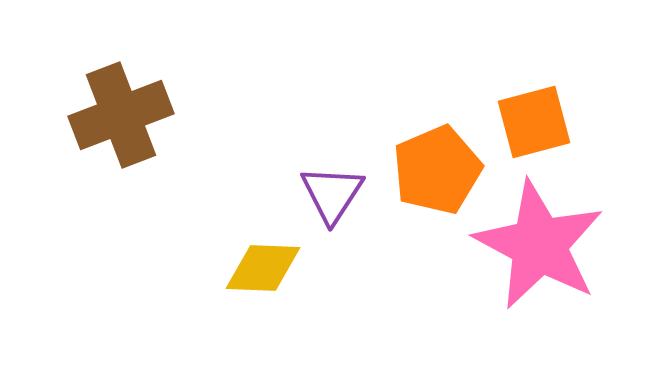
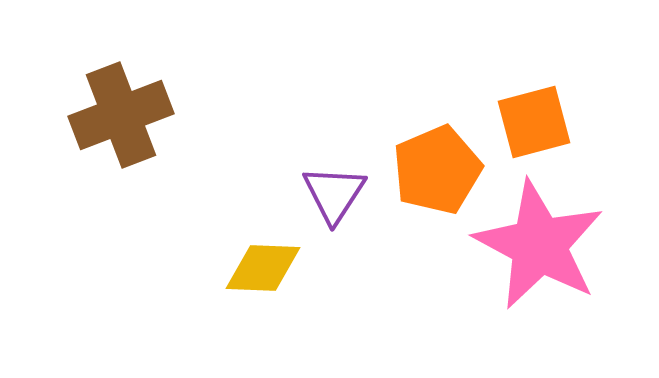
purple triangle: moved 2 px right
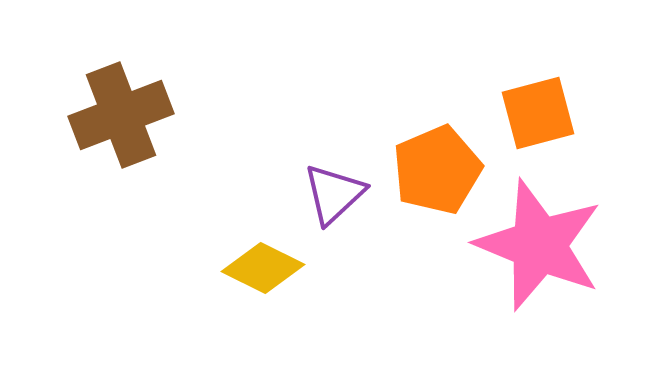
orange square: moved 4 px right, 9 px up
purple triangle: rotated 14 degrees clockwise
pink star: rotated 6 degrees counterclockwise
yellow diamond: rotated 24 degrees clockwise
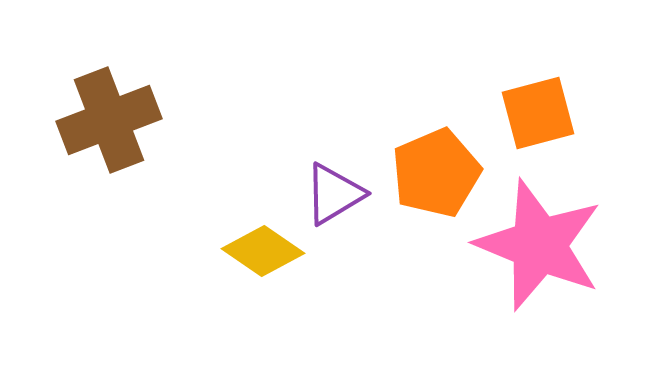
brown cross: moved 12 px left, 5 px down
orange pentagon: moved 1 px left, 3 px down
purple triangle: rotated 12 degrees clockwise
yellow diamond: moved 17 px up; rotated 8 degrees clockwise
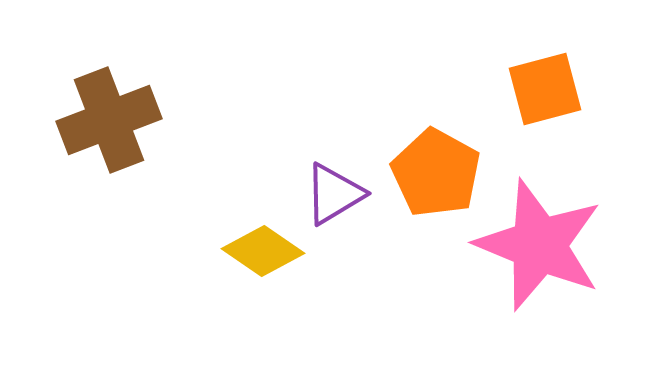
orange square: moved 7 px right, 24 px up
orange pentagon: rotated 20 degrees counterclockwise
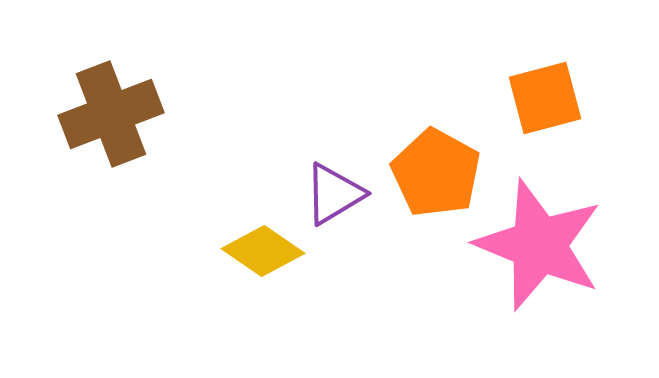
orange square: moved 9 px down
brown cross: moved 2 px right, 6 px up
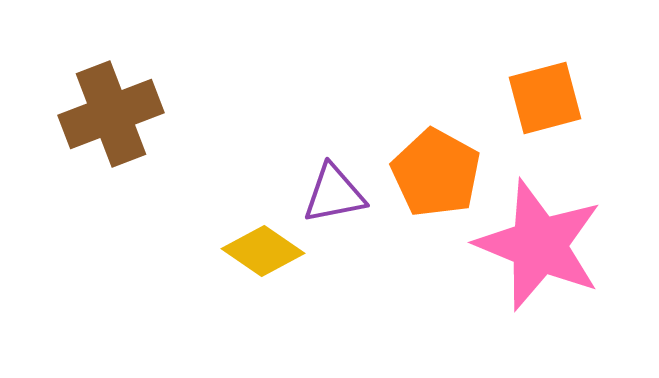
purple triangle: rotated 20 degrees clockwise
